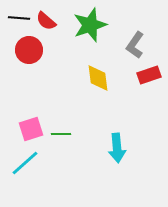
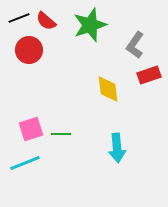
black line: rotated 25 degrees counterclockwise
yellow diamond: moved 10 px right, 11 px down
cyan line: rotated 20 degrees clockwise
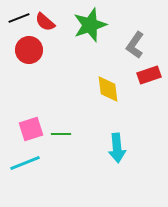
red semicircle: moved 1 px left, 1 px down
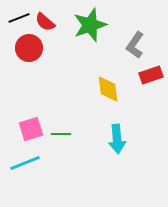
red circle: moved 2 px up
red rectangle: moved 2 px right
cyan arrow: moved 9 px up
